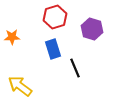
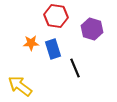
red hexagon: moved 1 px right, 1 px up; rotated 25 degrees clockwise
orange star: moved 19 px right, 6 px down
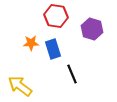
black line: moved 3 px left, 6 px down
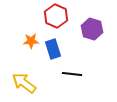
red hexagon: rotated 15 degrees clockwise
orange star: moved 2 px up
black line: rotated 60 degrees counterclockwise
yellow arrow: moved 4 px right, 3 px up
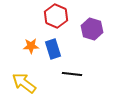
orange star: moved 5 px down
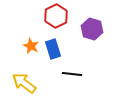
red hexagon: rotated 10 degrees clockwise
orange star: rotated 28 degrees clockwise
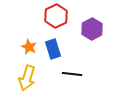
purple hexagon: rotated 15 degrees clockwise
orange star: moved 2 px left, 1 px down
yellow arrow: moved 3 px right, 5 px up; rotated 110 degrees counterclockwise
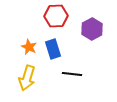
red hexagon: rotated 25 degrees clockwise
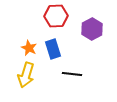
orange star: moved 1 px down
yellow arrow: moved 1 px left, 3 px up
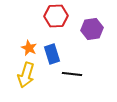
purple hexagon: rotated 20 degrees clockwise
blue rectangle: moved 1 px left, 5 px down
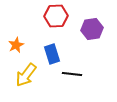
orange star: moved 13 px left, 3 px up; rotated 21 degrees clockwise
yellow arrow: rotated 20 degrees clockwise
